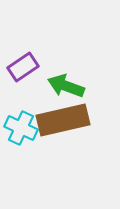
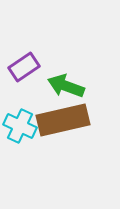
purple rectangle: moved 1 px right
cyan cross: moved 1 px left, 2 px up
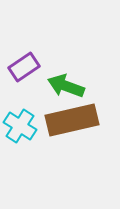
brown rectangle: moved 9 px right
cyan cross: rotated 8 degrees clockwise
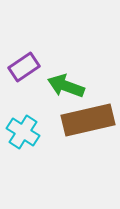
brown rectangle: moved 16 px right
cyan cross: moved 3 px right, 6 px down
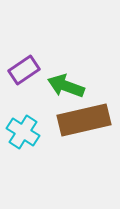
purple rectangle: moved 3 px down
brown rectangle: moved 4 px left
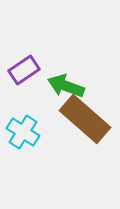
brown rectangle: moved 1 px right, 1 px up; rotated 54 degrees clockwise
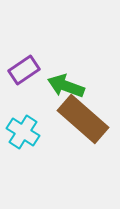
brown rectangle: moved 2 px left
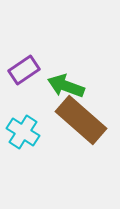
brown rectangle: moved 2 px left, 1 px down
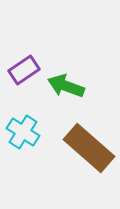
brown rectangle: moved 8 px right, 28 px down
